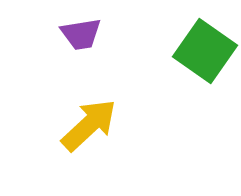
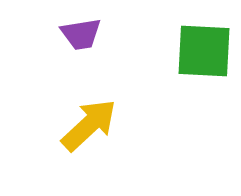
green square: moved 1 px left; rotated 32 degrees counterclockwise
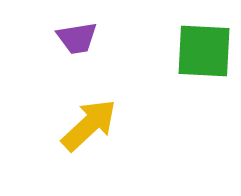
purple trapezoid: moved 4 px left, 4 px down
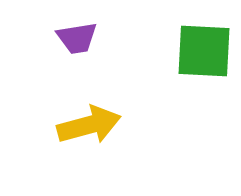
yellow arrow: rotated 28 degrees clockwise
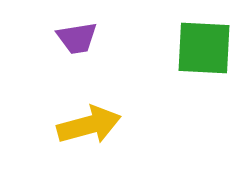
green square: moved 3 px up
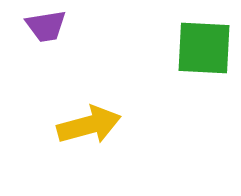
purple trapezoid: moved 31 px left, 12 px up
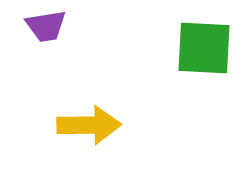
yellow arrow: rotated 14 degrees clockwise
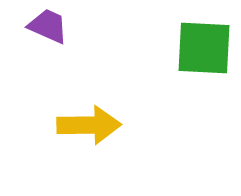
purple trapezoid: moved 2 px right; rotated 147 degrees counterclockwise
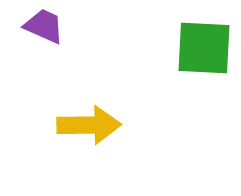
purple trapezoid: moved 4 px left
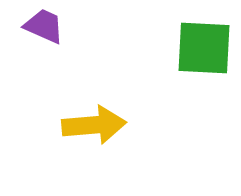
yellow arrow: moved 5 px right; rotated 4 degrees counterclockwise
